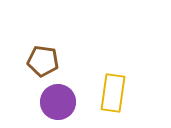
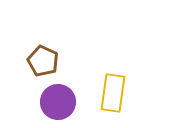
brown pentagon: rotated 16 degrees clockwise
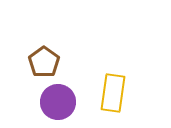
brown pentagon: moved 1 px right, 1 px down; rotated 12 degrees clockwise
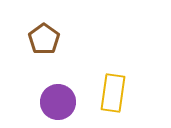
brown pentagon: moved 23 px up
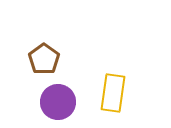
brown pentagon: moved 20 px down
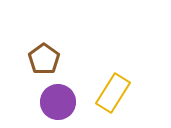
yellow rectangle: rotated 24 degrees clockwise
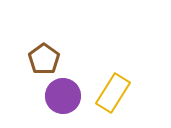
purple circle: moved 5 px right, 6 px up
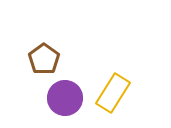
purple circle: moved 2 px right, 2 px down
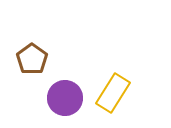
brown pentagon: moved 12 px left
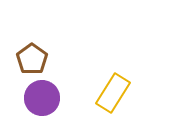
purple circle: moved 23 px left
